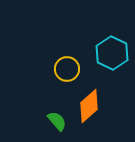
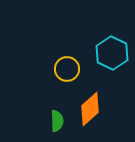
orange diamond: moved 1 px right, 3 px down
green semicircle: rotated 40 degrees clockwise
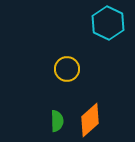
cyan hexagon: moved 4 px left, 30 px up
orange diamond: moved 11 px down
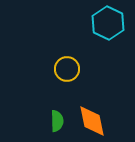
orange diamond: moved 2 px right, 1 px down; rotated 60 degrees counterclockwise
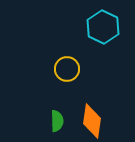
cyan hexagon: moved 5 px left, 4 px down
orange diamond: rotated 20 degrees clockwise
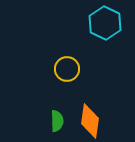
cyan hexagon: moved 2 px right, 4 px up
orange diamond: moved 2 px left
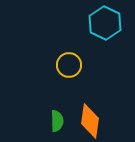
yellow circle: moved 2 px right, 4 px up
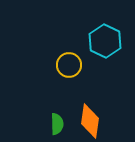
cyan hexagon: moved 18 px down
green semicircle: moved 3 px down
